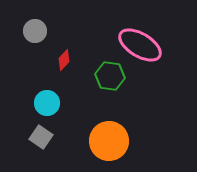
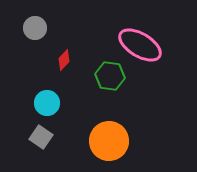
gray circle: moved 3 px up
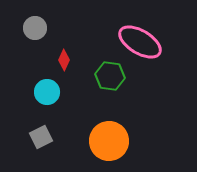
pink ellipse: moved 3 px up
red diamond: rotated 20 degrees counterclockwise
cyan circle: moved 11 px up
gray square: rotated 30 degrees clockwise
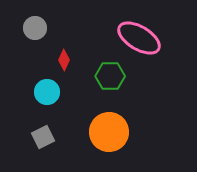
pink ellipse: moved 1 px left, 4 px up
green hexagon: rotated 8 degrees counterclockwise
gray square: moved 2 px right
orange circle: moved 9 px up
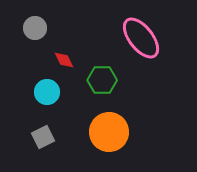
pink ellipse: moved 2 px right; rotated 21 degrees clockwise
red diamond: rotated 50 degrees counterclockwise
green hexagon: moved 8 px left, 4 px down
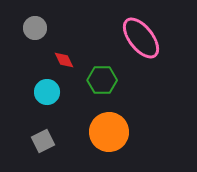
gray square: moved 4 px down
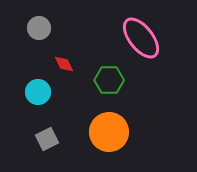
gray circle: moved 4 px right
red diamond: moved 4 px down
green hexagon: moved 7 px right
cyan circle: moved 9 px left
gray square: moved 4 px right, 2 px up
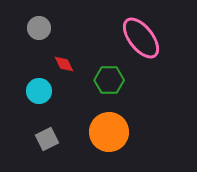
cyan circle: moved 1 px right, 1 px up
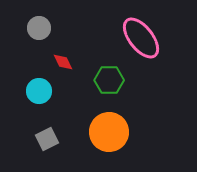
red diamond: moved 1 px left, 2 px up
